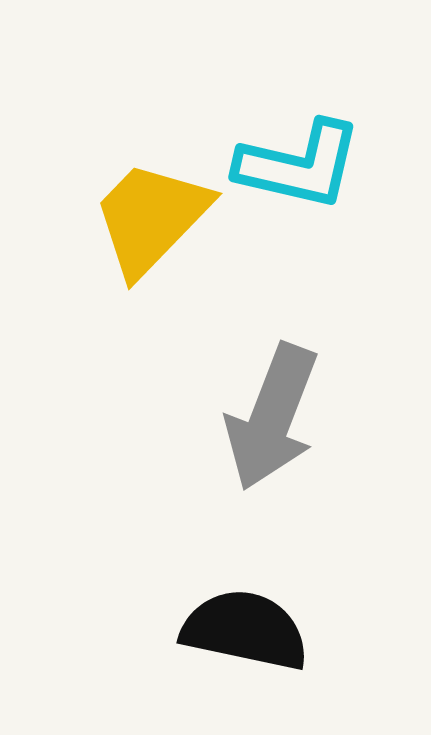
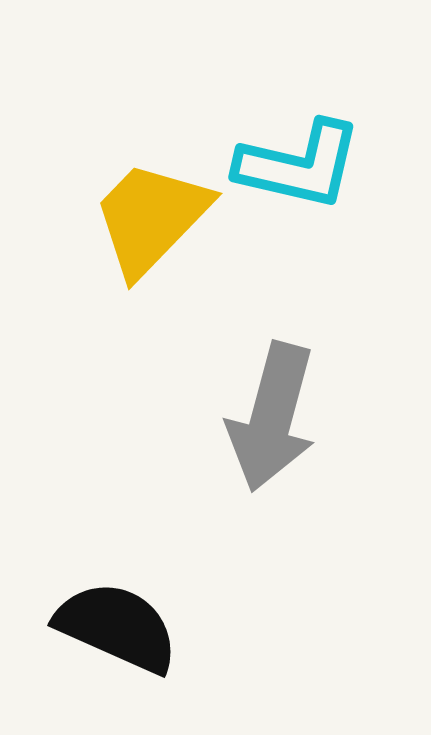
gray arrow: rotated 6 degrees counterclockwise
black semicircle: moved 128 px left, 3 px up; rotated 12 degrees clockwise
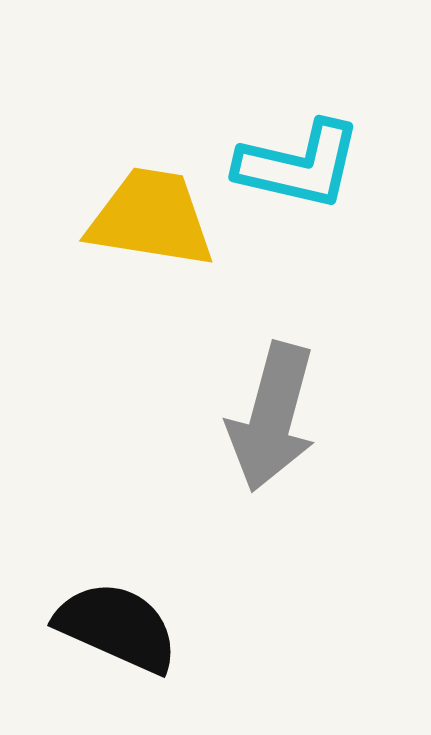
yellow trapezoid: rotated 55 degrees clockwise
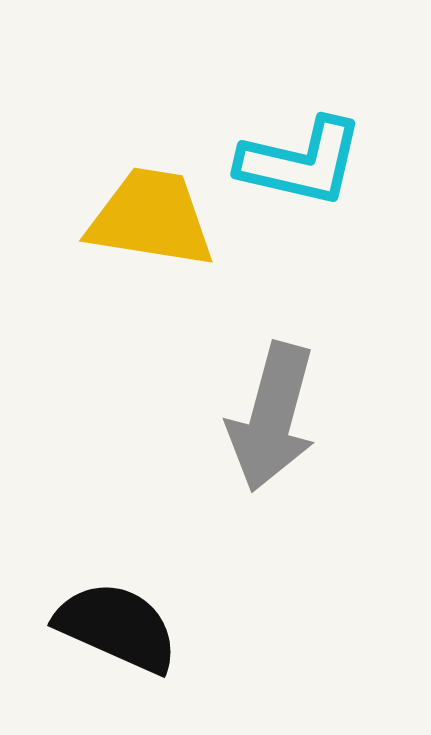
cyan L-shape: moved 2 px right, 3 px up
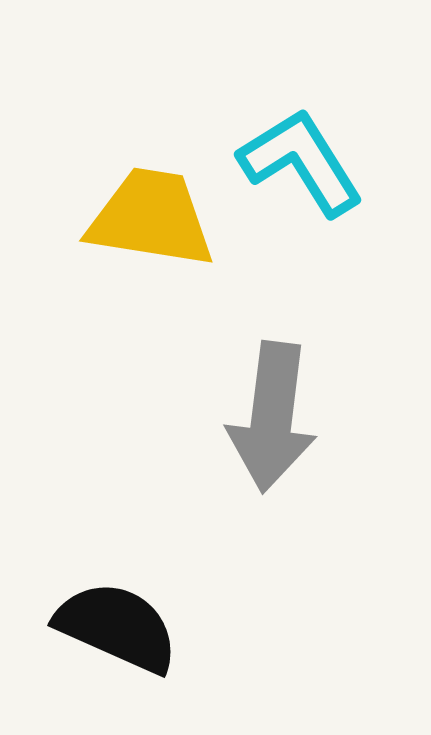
cyan L-shape: rotated 135 degrees counterclockwise
gray arrow: rotated 8 degrees counterclockwise
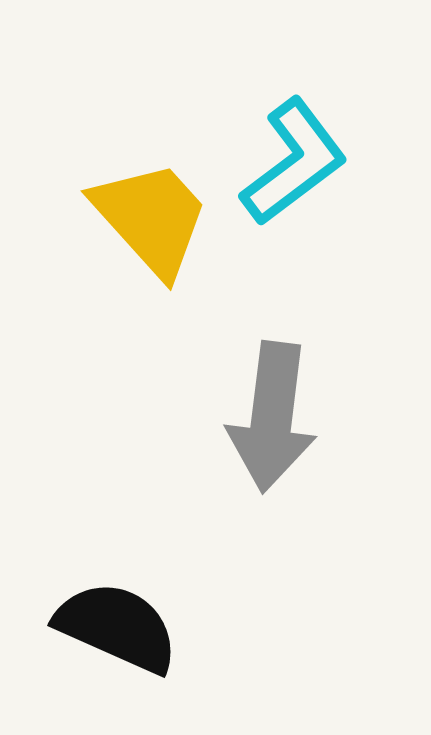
cyan L-shape: moved 7 px left; rotated 85 degrees clockwise
yellow trapezoid: rotated 39 degrees clockwise
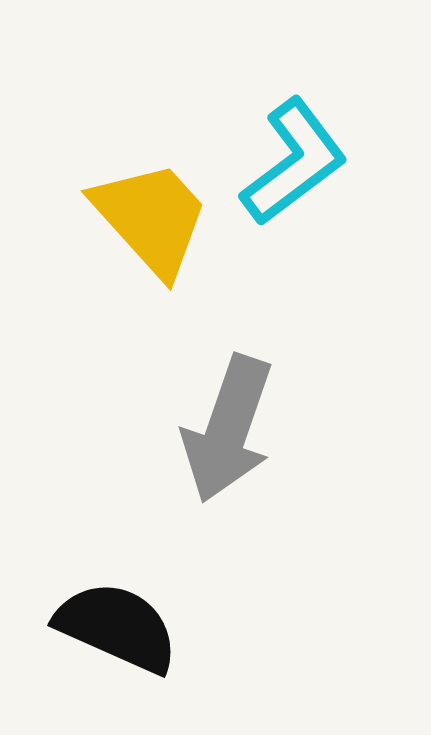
gray arrow: moved 44 px left, 12 px down; rotated 12 degrees clockwise
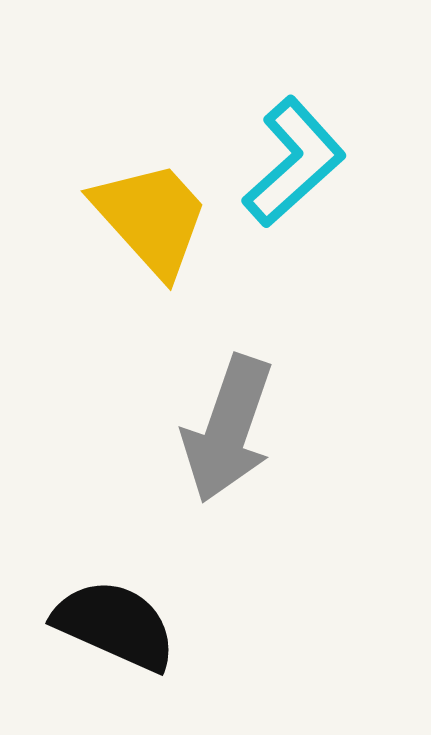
cyan L-shape: rotated 5 degrees counterclockwise
black semicircle: moved 2 px left, 2 px up
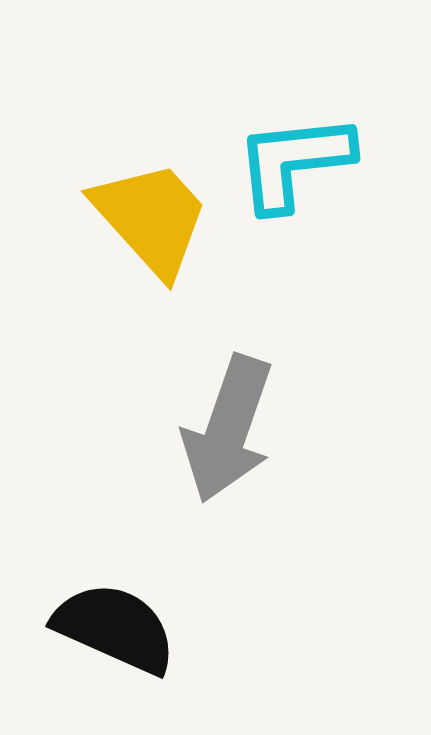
cyan L-shape: rotated 144 degrees counterclockwise
black semicircle: moved 3 px down
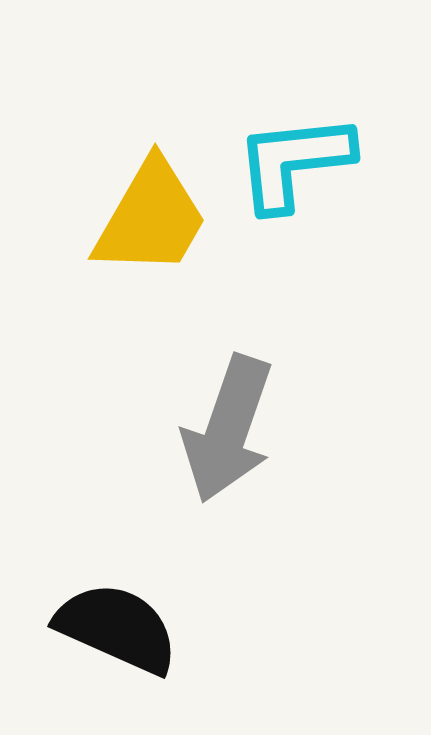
yellow trapezoid: rotated 72 degrees clockwise
black semicircle: moved 2 px right
